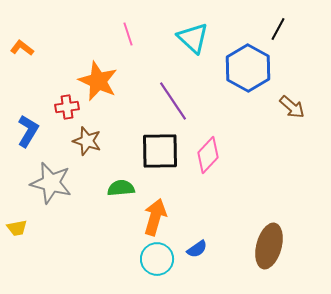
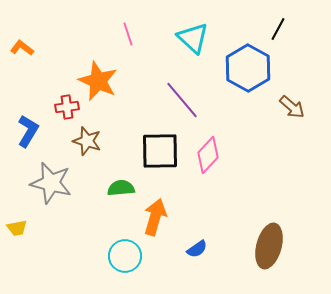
purple line: moved 9 px right, 1 px up; rotated 6 degrees counterclockwise
cyan circle: moved 32 px left, 3 px up
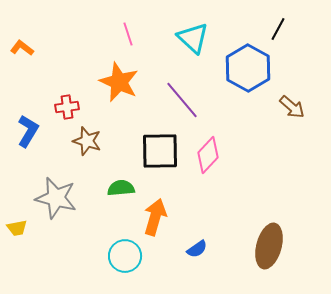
orange star: moved 21 px right, 1 px down
gray star: moved 5 px right, 15 px down
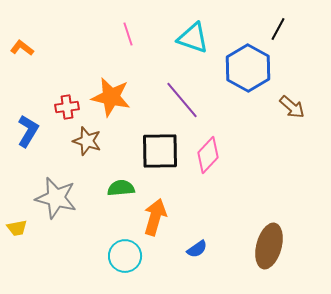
cyan triangle: rotated 24 degrees counterclockwise
orange star: moved 8 px left, 15 px down; rotated 12 degrees counterclockwise
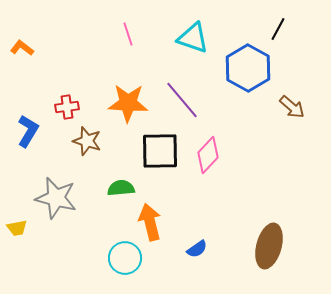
orange star: moved 17 px right, 6 px down; rotated 9 degrees counterclockwise
orange arrow: moved 5 px left, 5 px down; rotated 30 degrees counterclockwise
cyan circle: moved 2 px down
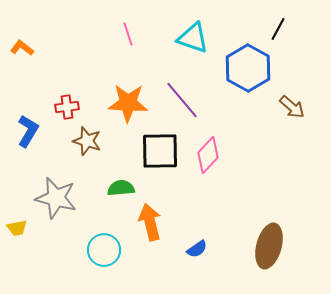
cyan circle: moved 21 px left, 8 px up
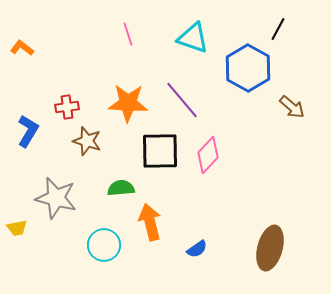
brown ellipse: moved 1 px right, 2 px down
cyan circle: moved 5 px up
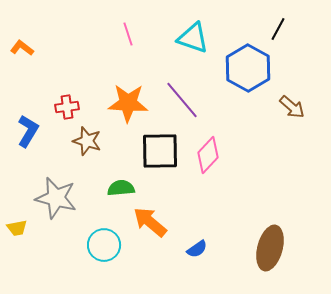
orange arrow: rotated 36 degrees counterclockwise
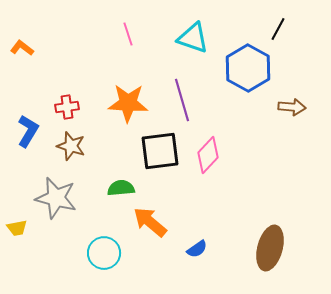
purple line: rotated 24 degrees clockwise
brown arrow: rotated 36 degrees counterclockwise
brown star: moved 16 px left, 5 px down
black square: rotated 6 degrees counterclockwise
cyan circle: moved 8 px down
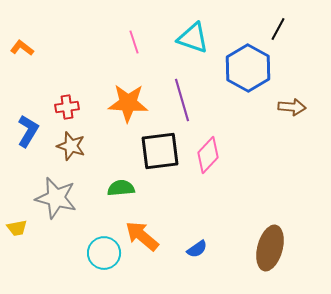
pink line: moved 6 px right, 8 px down
orange arrow: moved 8 px left, 14 px down
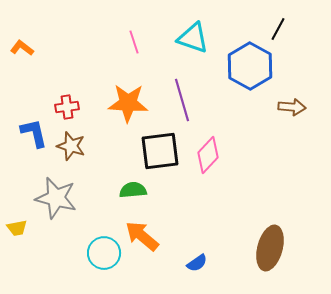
blue hexagon: moved 2 px right, 2 px up
blue L-shape: moved 6 px right, 2 px down; rotated 44 degrees counterclockwise
green semicircle: moved 12 px right, 2 px down
blue semicircle: moved 14 px down
